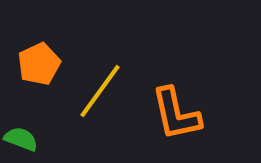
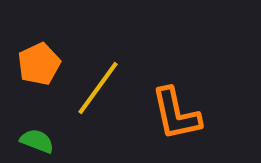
yellow line: moved 2 px left, 3 px up
green semicircle: moved 16 px right, 2 px down
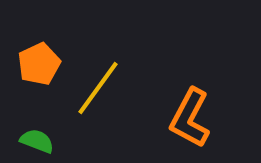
orange L-shape: moved 14 px right, 4 px down; rotated 40 degrees clockwise
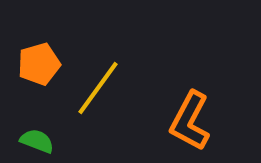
orange pentagon: rotated 9 degrees clockwise
orange L-shape: moved 3 px down
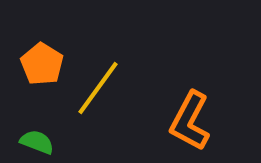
orange pentagon: moved 3 px right; rotated 24 degrees counterclockwise
green semicircle: moved 1 px down
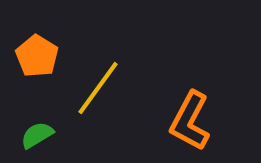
orange pentagon: moved 5 px left, 8 px up
green semicircle: moved 7 px up; rotated 52 degrees counterclockwise
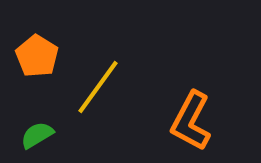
yellow line: moved 1 px up
orange L-shape: moved 1 px right
